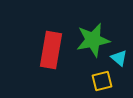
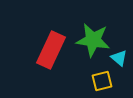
green star: rotated 20 degrees clockwise
red rectangle: rotated 15 degrees clockwise
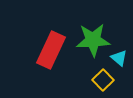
green star: rotated 12 degrees counterclockwise
yellow square: moved 1 px right, 1 px up; rotated 30 degrees counterclockwise
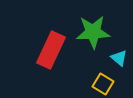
green star: moved 8 px up
yellow square: moved 4 px down; rotated 15 degrees counterclockwise
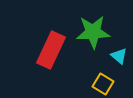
cyan triangle: moved 2 px up
